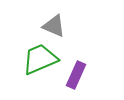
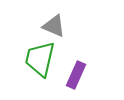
green trapezoid: rotated 54 degrees counterclockwise
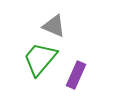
green trapezoid: rotated 27 degrees clockwise
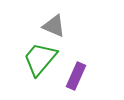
purple rectangle: moved 1 px down
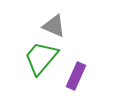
green trapezoid: moved 1 px right, 1 px up
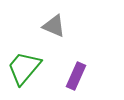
green trapezoid: moved 17 px left, 10 px down
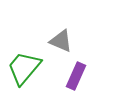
gray triangle: moved 7 px right, 15 px down
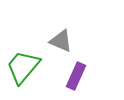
green trapezoid: moved 1 px left, 1 px up
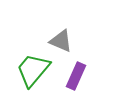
green trapezoid: moved 10 px right, 3 px down
